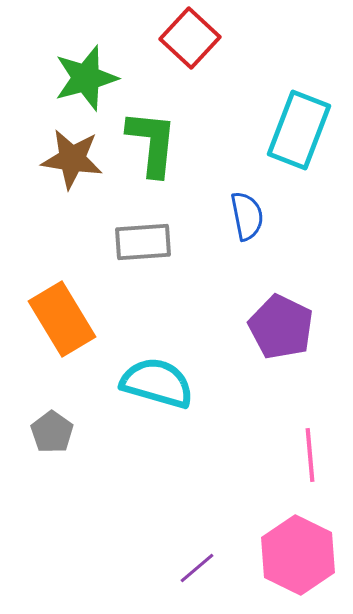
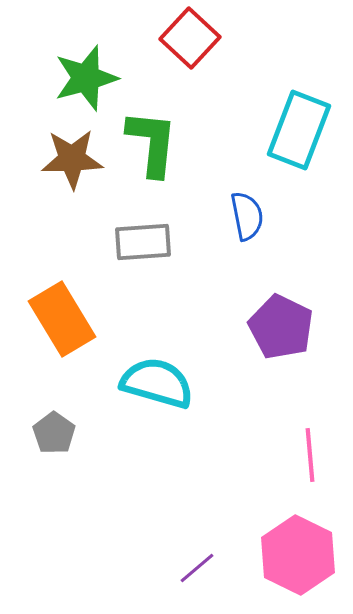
brown star: rotated 10 degrees counterclockwise
gray pentagon: moved 2 px right, 1 px down
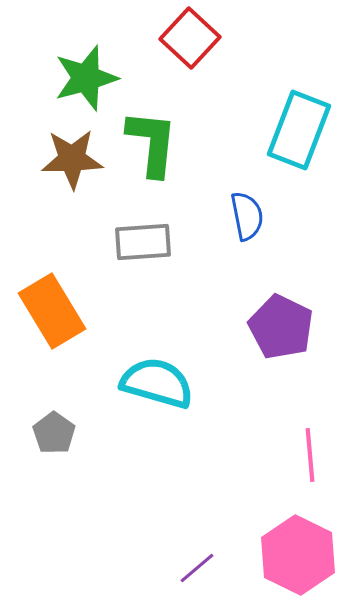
orange rectangle: moved 10 px left, 8 px up
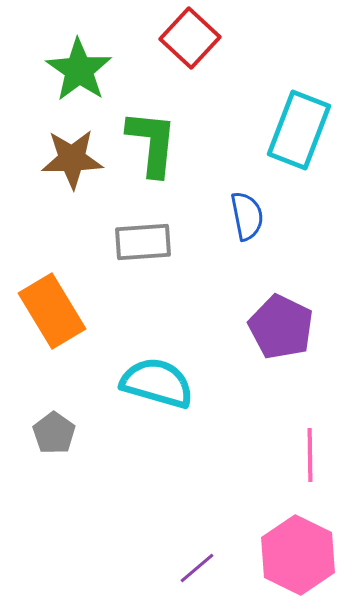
green star: moved 7 px left, 8 px up; rotated 22 degrees counterclockwise
pink line: rotated 4 degrees clockwise
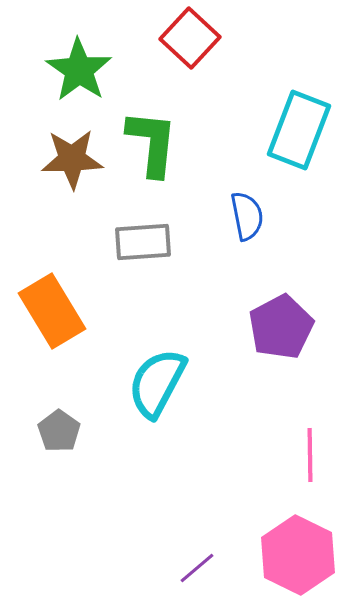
purple pentagon: rotated 18 degrees clockwise
cyan semicircle: rotated 78 degrees counterclockwise
gray pentagon: moved 5 px right, 2 px up
